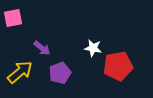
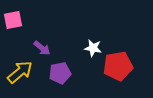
pink square: moved 2 px down
purple pentagon: rotated 10 degrees clockwise
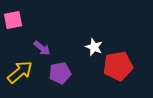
white star: moved 1 px right, 1 px up; rotated 12 degrees clockwise
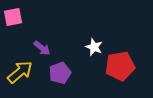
pink square: moved 3 px up
red pentagon: moved 2 px right
purple pentagon: rotated 10 degrees counterclockwise
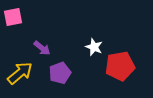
yellow arrow: moved 1 px down
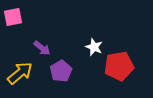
red pentagon: moved 1 px left
purple pentagon: moved 1 px right, 2 px up; rotated 10 degrees counterclockwise
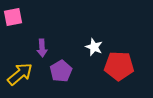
purple arrow: rotated 48 degrees clockwise
red pentagon: rotated 12 degrees clockwise
yellow arrow: moved 1 px down
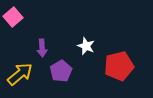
pink square: rotated 30 degrees counterclockwise
white star: moved 8 px left, 1 px up
red pentagon: rotated 16 degrees counterclockwise
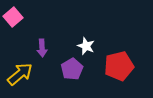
purple pentagon: moved 11 px right, 2 px up
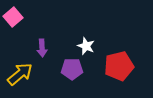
purple pentagon: rotated 30 degrees clockwise
